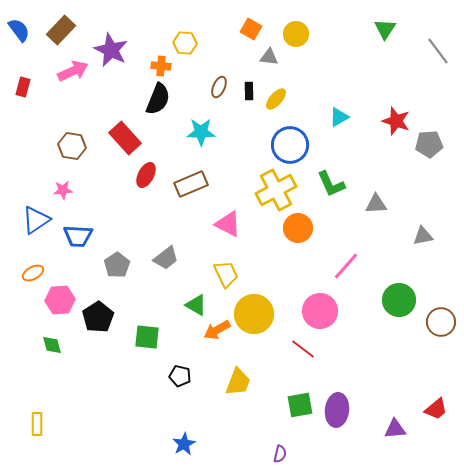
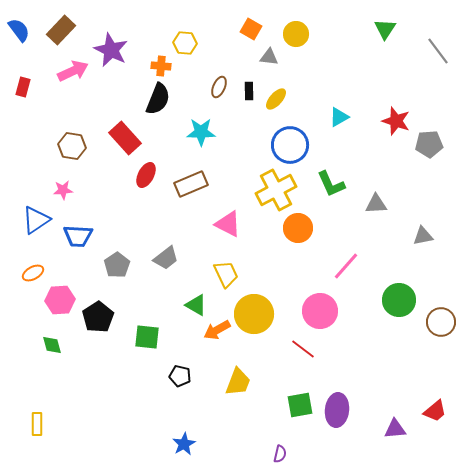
red trapezoid at (436, 409): moved 1 px left, 2 px down
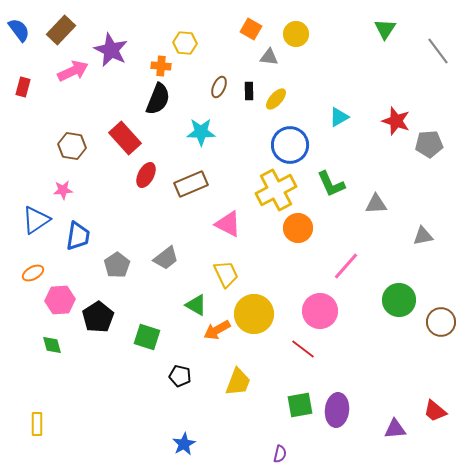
blue trapezoid at (78, 236): rotated 84 degrees counterclockwise
green square at (147, 337): rotated 12 degrees clockwise
red trapezoid at (435, 411): rotated 80 degrees clockwise
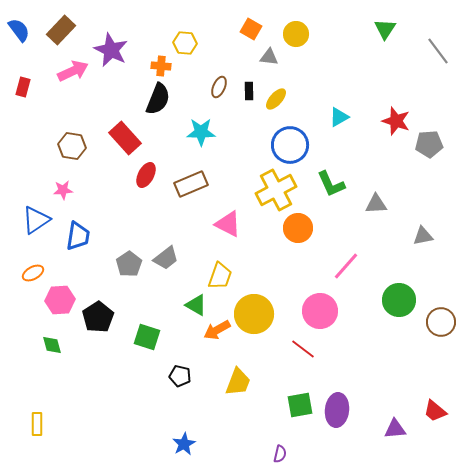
gray pentagon at (117, 265): moved 12 px right, 1 px up
yellow trapezoid at (226, 274): moved 6 px left, 2 px down; rotated 44 degrees clockwise
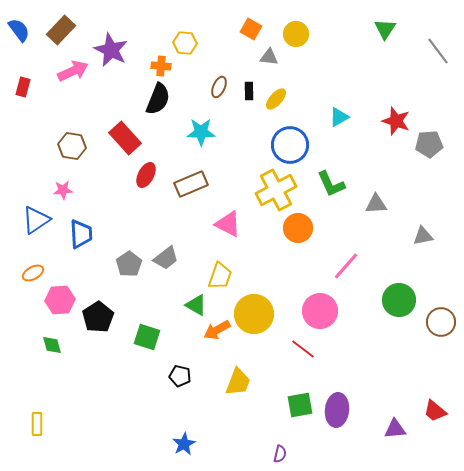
blue trapezoid at (78, 236): moved 3 px right, 2 px up; rotated 12 degrees counterclockwise
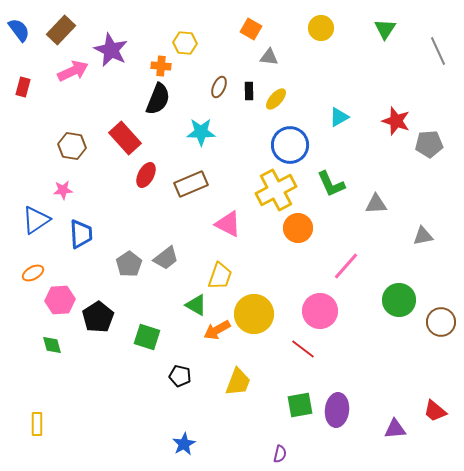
yellow circle at (296, 34): moved 25 px right, 6 px up
gray line at (438, 51): rotated 12 degrees clockwise
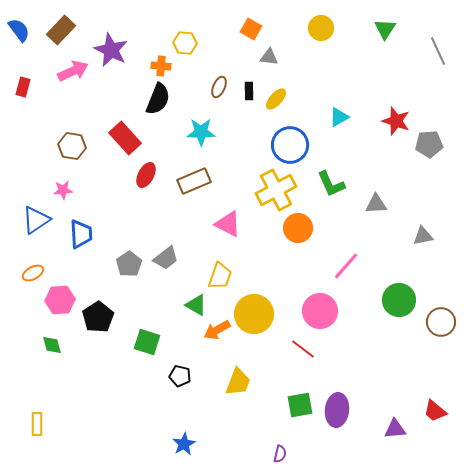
brown rectangle at (191, 184): moved 3 px right, 3 px up
green square at (147, 337): moved 5 px down
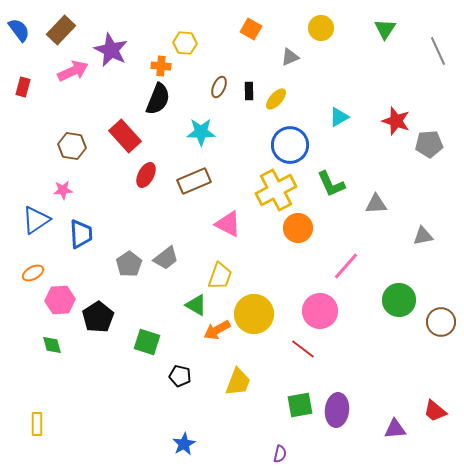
gray triangle at (269, 57): moved 21 px right; rotated 30 degrees counterclockwise
red rectangle at (125, 138): moved 2 px up
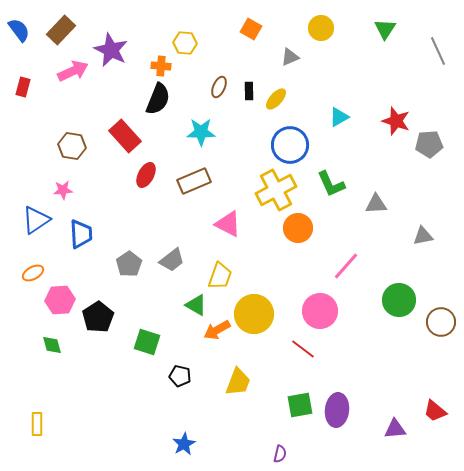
gray trapezoid at (166, 258): moved 6 px right, 2 px down
